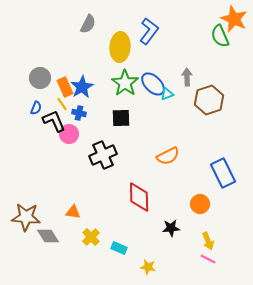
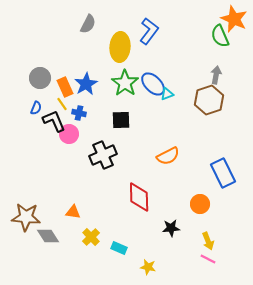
gray arrow: moved 29 px right, 2 px up; rotated 12 degrees clockwise
blue star: moved 4 px right, 3 px up
black square: moved 2 px down
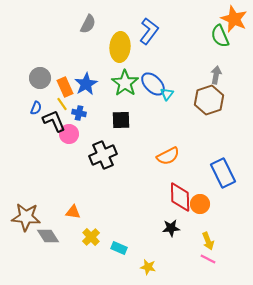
cyan triangle: rotated 32 degrees counterclockwise
red diamond: moved 41 px right
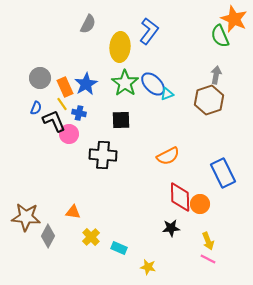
cyan triangle: rotated 32 degrees clockwise
black cross: rotated 28 degrees clockwise
gray diamond: rotated 60 degrees clockwise
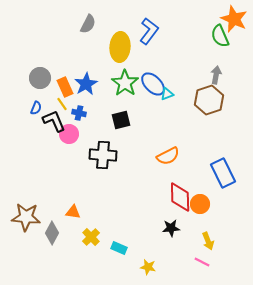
black square: rotated 12 degrees counterclockwise
gray diamond: moved 4 px right, 3 px up
pink line: moved 6 px left, 3 px down
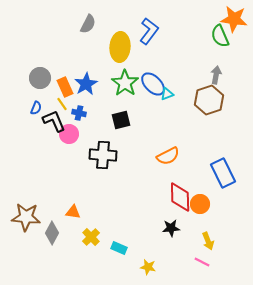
orange star: rotated 16 degrees counterclockwise
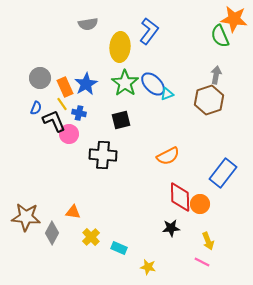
gray semicircle: rotated 54 degrees clockwise
blue rectangle: rotated 64 degrees clockwise
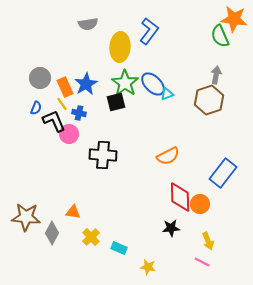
black square: moved 5 px left, 18 px up
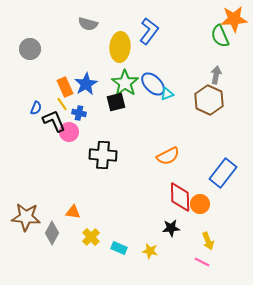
orange star: rotated 12 degrees counterclockwise
gray semicircle: rotated 24 degrees clockwise
gray circle: moved 10 px left, 29 px up
brown hexagon: rotated 16 degrees counterclockwise
pink circle: moved 2 px up
yellow star: moved 2 px right, 16 px up
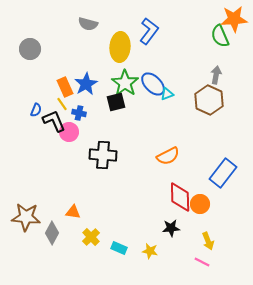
blue semicircle: moved 2 px down
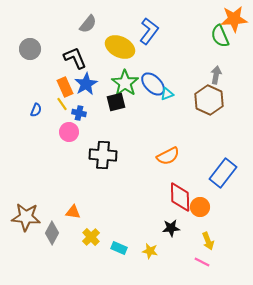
gray semicircle: rotated 66 degrees counterclockwise
yellow ellipse: rotated 68 degrees counterclockwise
black L-shape: moved 21 px right, 63 px up
orange circle: moved 3 px down
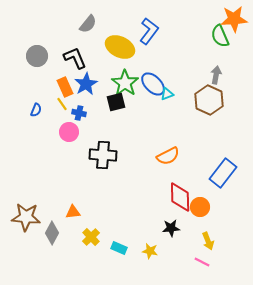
gray circle: moved 7 px right, 7 px down
orange triangle: rotated 14 degrees counterclockwise
